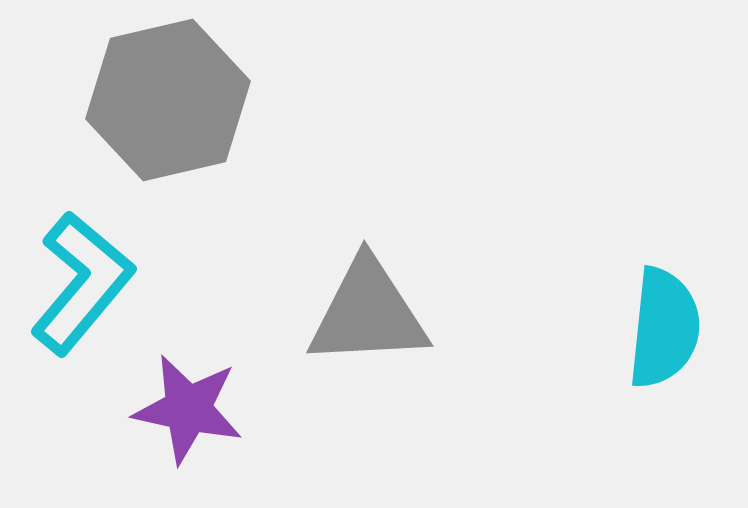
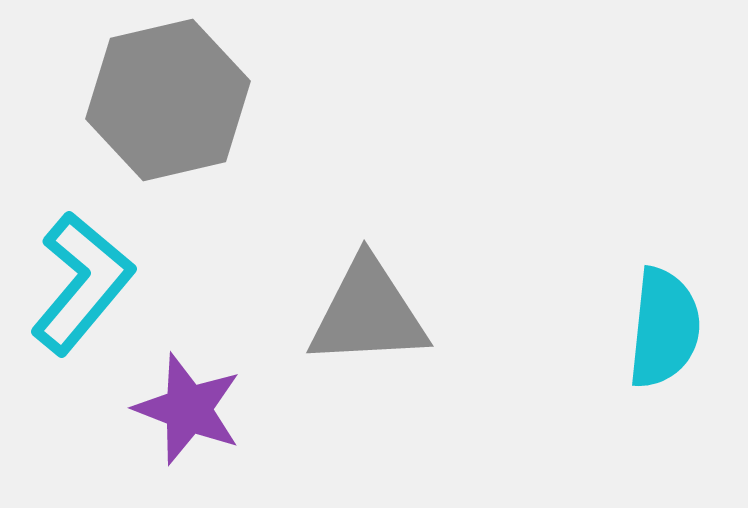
purple star: rotated 9 degrees clockwise
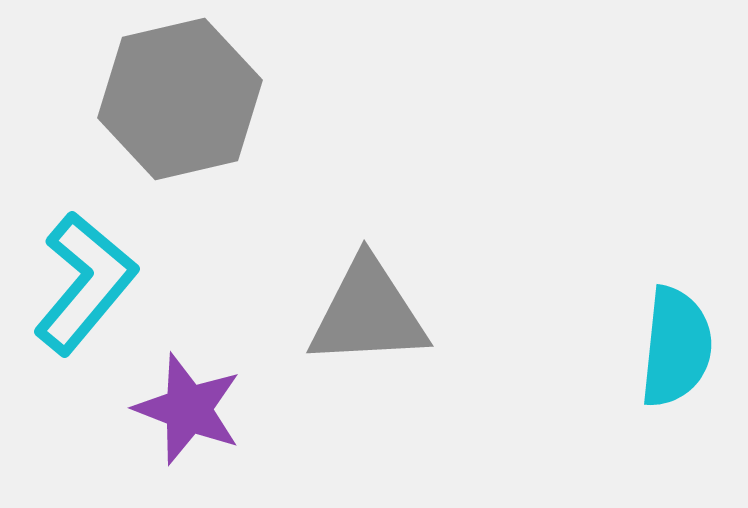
gray hexagon: moved 12 px right, 1 px up
cyan L-shape: moved 3 px right
cyan semicircle: moved 12 px right, 19 px down
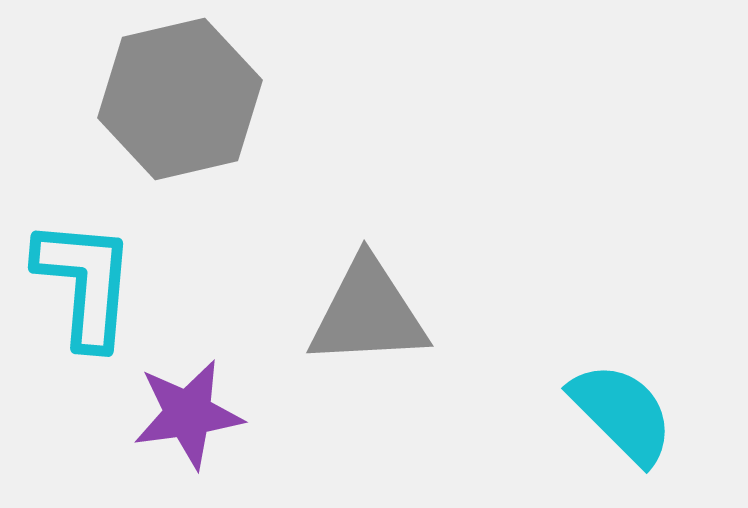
cyan L-shape: rotated 35 degrees counterclockwise
cyan semicircle: moved 54 px left, 66 px down; rotated 51 degrees counterclockwise
purple star: moved 5 px down; rotated 29 degrees counterclockwise
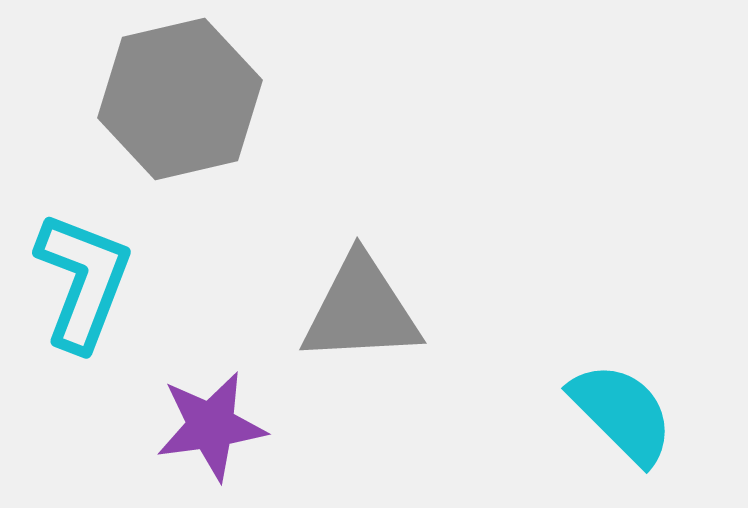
cyan L-shape: moved 2 px left, 2 px up; rotated 16 degrees clockwise
gray triangle: moved 7 px left, 3 px up
purple star: moved 23 px right, 12 px down
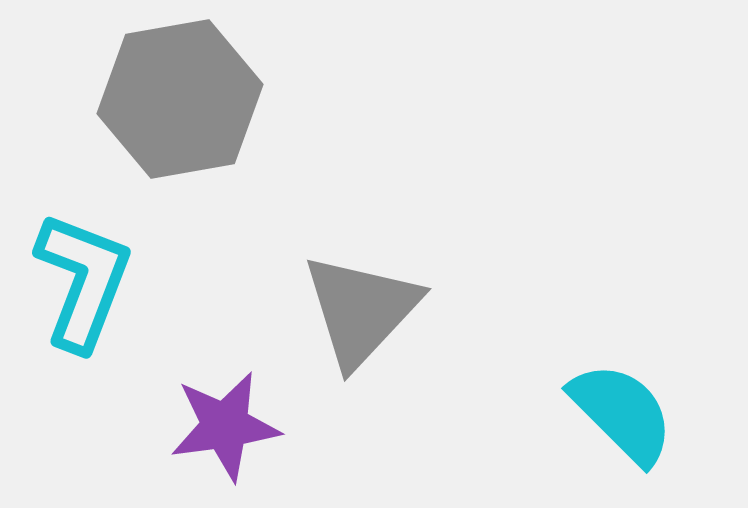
gray hexagon: rotated 3 degrees clockwise
gray triangle: rotated 44 degrees counterclockwise
purple star: moved 14 px right
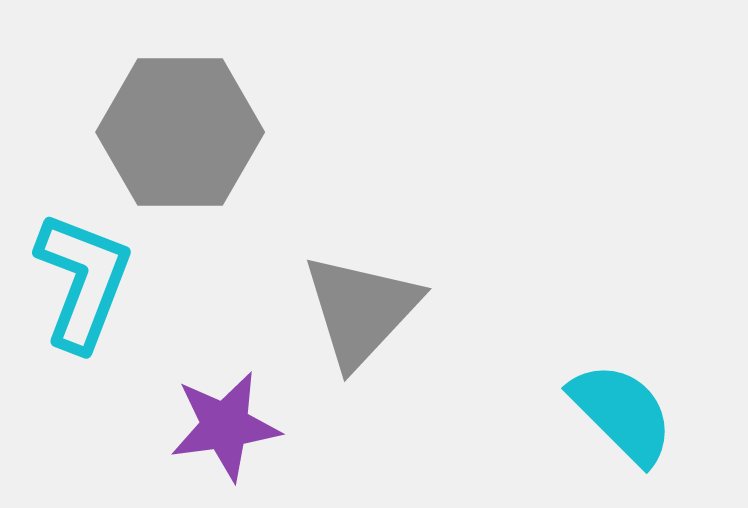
gray hexagon: moved 33 px down; rotated 10 degrees clockwise
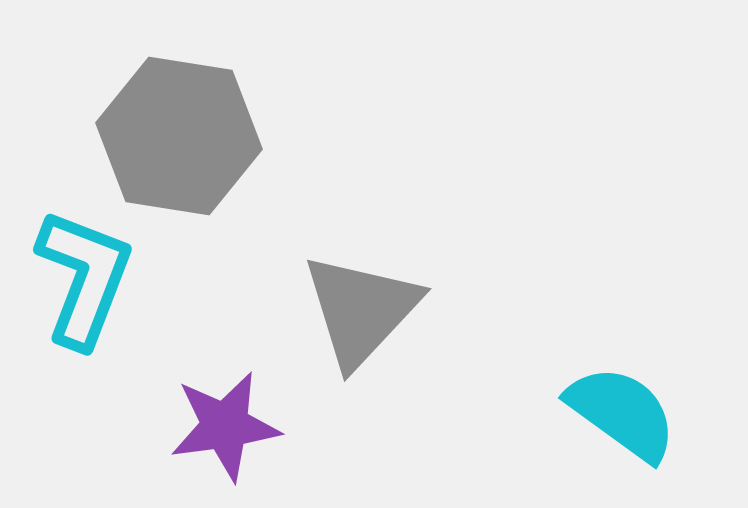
gray hexagon: moved 1 px left, 4 px down; rotated 9 degrees clockwise
cyan L-shape: moved 1 px right, 3 px up
cyan semicircle: rotated 9 degrees counterclockwise
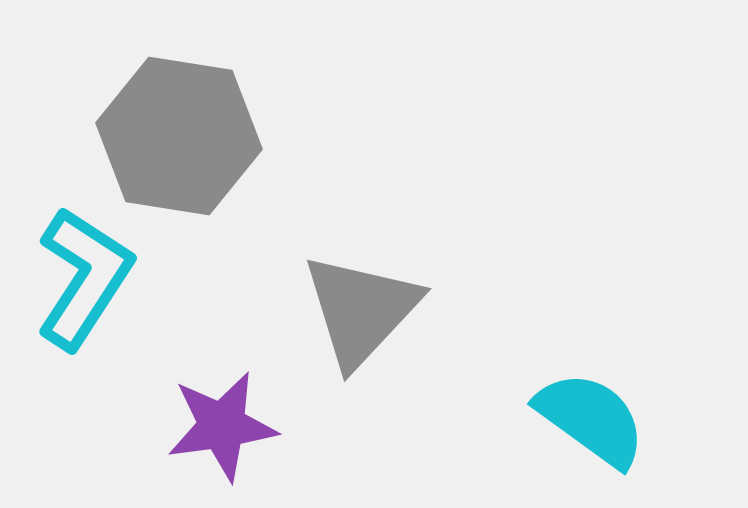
cyan L-shape: rotated 12 degrees clockwise
cyan semicircle: moved 31 px left, 6 px down
purple star: moved 3 px left
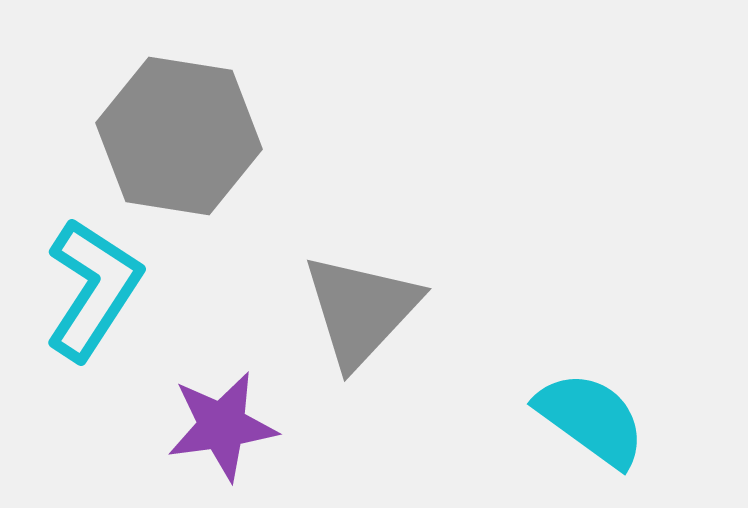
cyan L-shape: moved 9 px right, 11 px down
